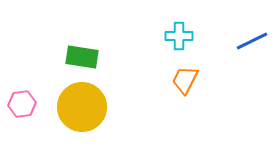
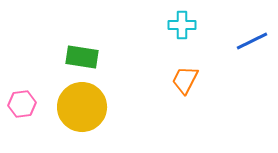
cyan cross: moved 3 px right, 11 px up
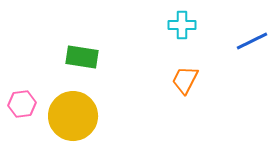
yellow circle: moved 9 px left, 9 px down
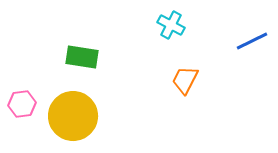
cyan cross: moved 11 px left; rotated 28 degrees clockwise
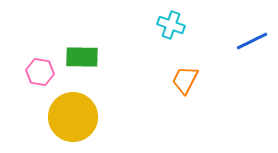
cyan cross: rotated 8 degrees counterclockwise
green rectangle: rotated 8 degrees counterclockwise
pink hexagon: moved 18 px right, 32 px up; rotated 16 degrees clockwise
yellow circle: moved 1 px down
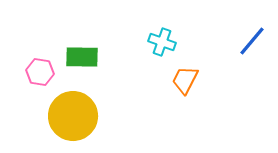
cyan cross: moved 9 px left, 17 px down
blue line: rotated 24 degrees counterclockwise
yellow circle: moved 1 px up
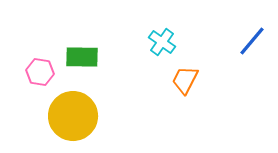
cyan cross: rotated 16 degrees clockwise
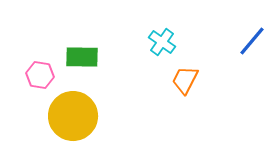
pink hexagon: moved 3 px down
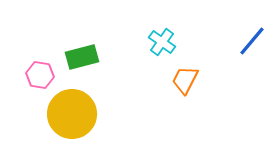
green rectangle: rotated 16 degrees counterclockwise
yellow circle: moved 1 px left, 2 px up
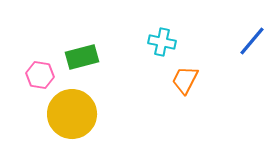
cyan cross: rotated 24 degrees counterclockwise
